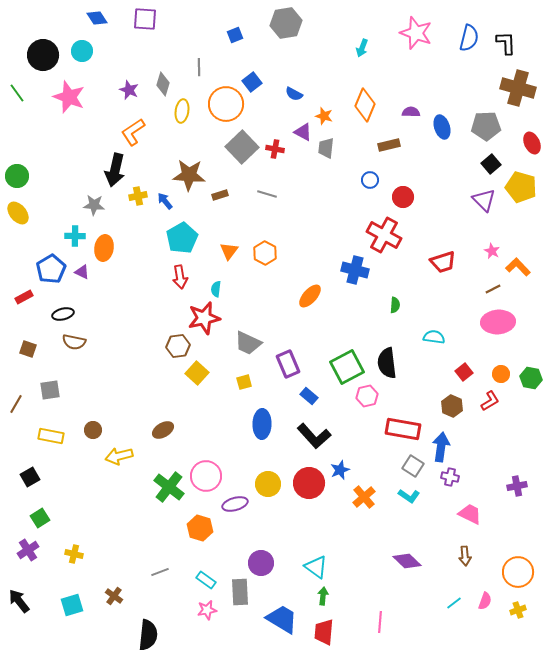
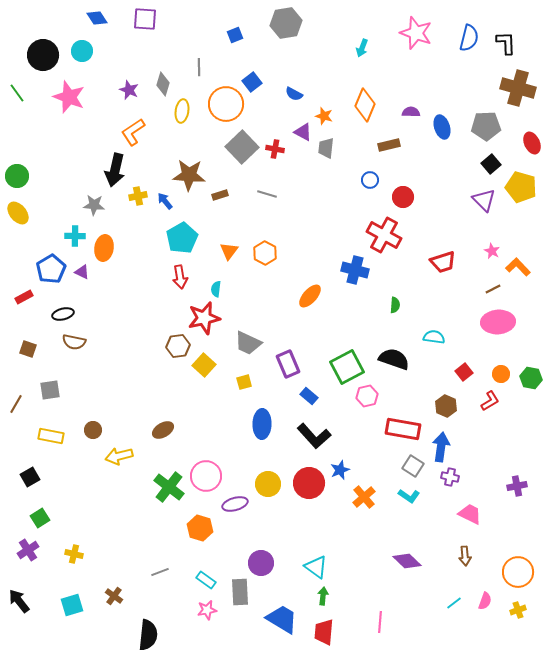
black semicircle at (387, 363): moved 7 px right, 4 px up; rotated 116 degrees clockwise
yellow square at (197, 373): moved 7 px right, 8 px up
brown hexagon at (452, 406): moved 6 px left
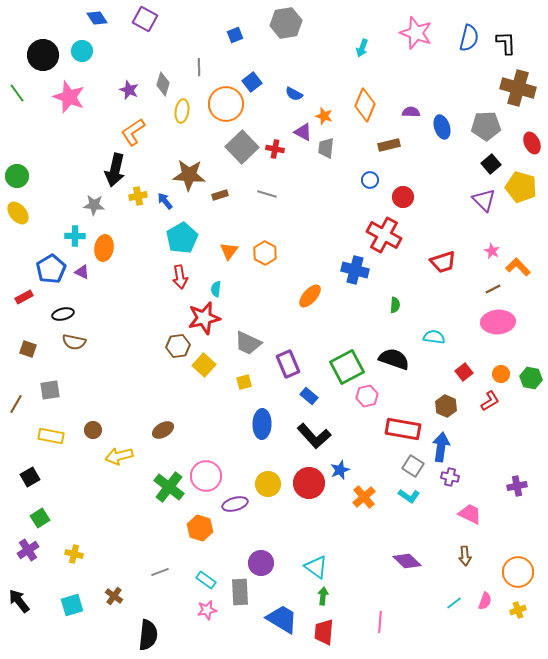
purple square at (145, 19): rotated 25 degrees clockwise
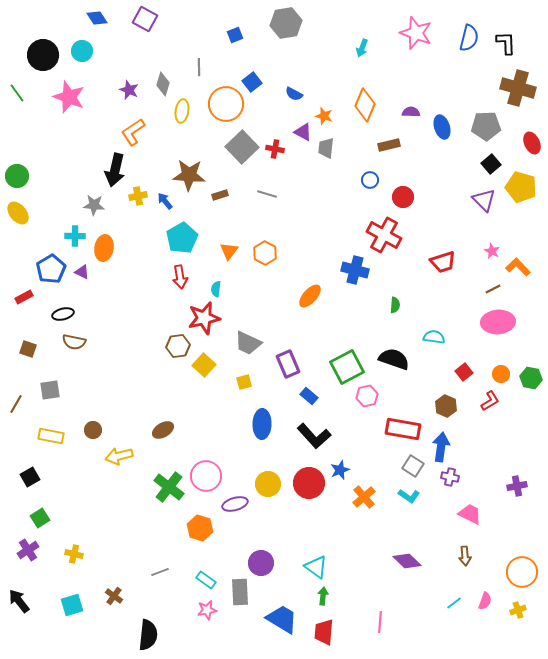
orange circle at (518, 572): moved 4 px right
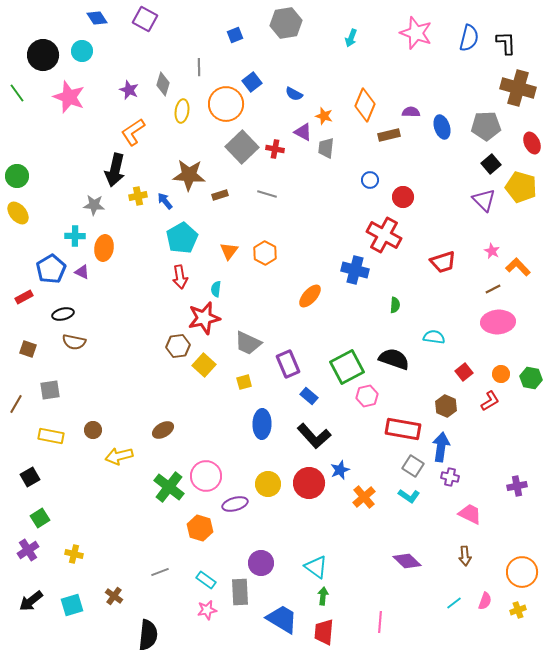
cyan arrow at (362, 48): moved 11 px left, 10 px up
brown rectangle at (389, 145): moved 10 px up
black arrow at (19, 601): moved 12 px right; rotated 90 degrees counterclockwise
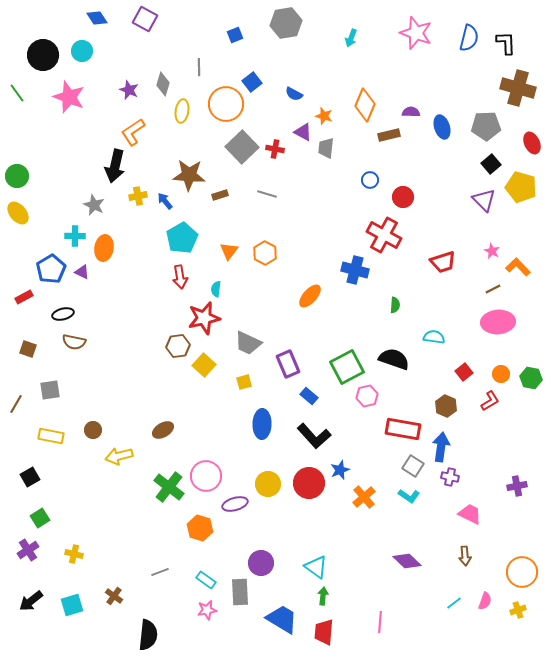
black arrow at (115, 170): moved 4 px up
gray star at (94, 205): rotated 20 degrees clockwise
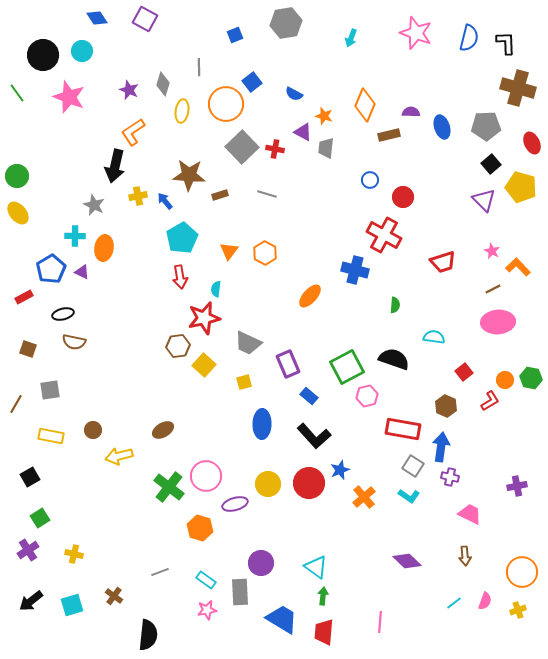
orange circle at (501, 374): moved 4 px right, 6 px down
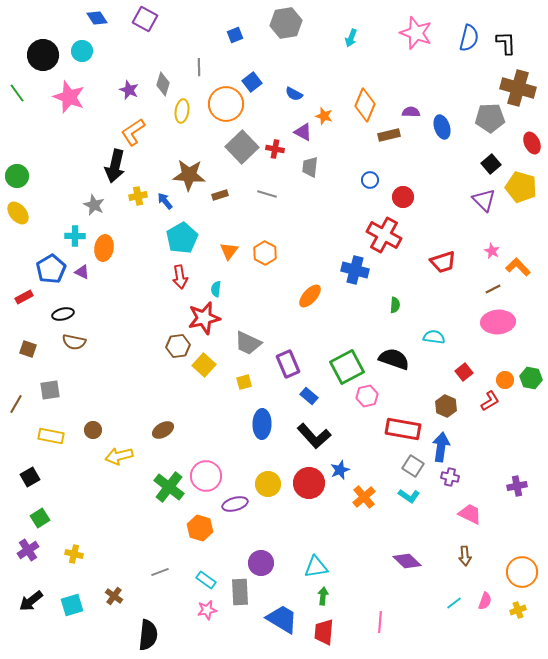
gray pentagon at (486, 126): moved 4 px right, 8 px up
gray trapezoid at (326, 148): moved 16 px left, 19 px down
cyan triangle at (316, 567): rotated 45 degrees counterclockwise
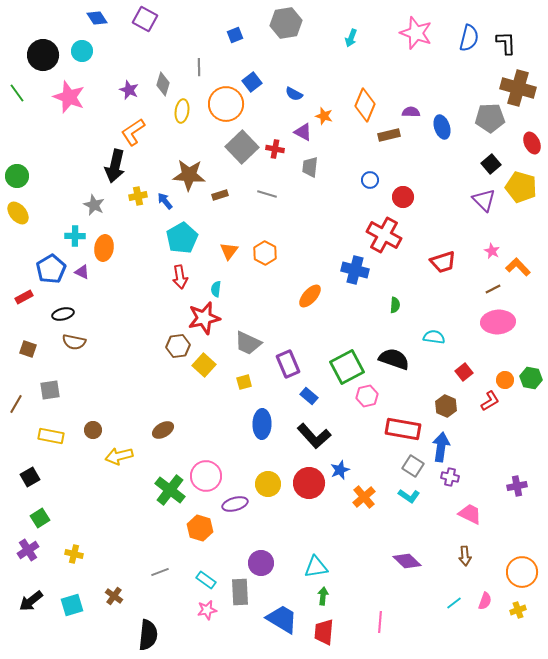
green cross at (169, 487): moved 1 px right, 3 px down
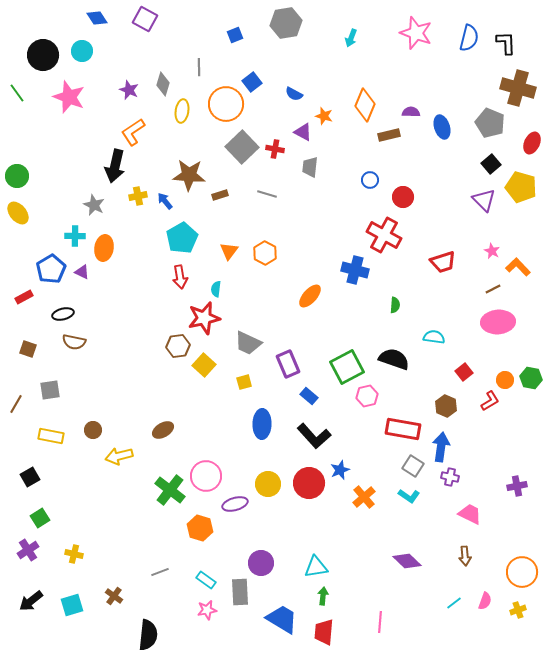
gray pentagon at (490, 118): moved 5 px down; rotated 24 degrees clockwise
red ellipse at (532, 143): rotated 50 degrees clockwise
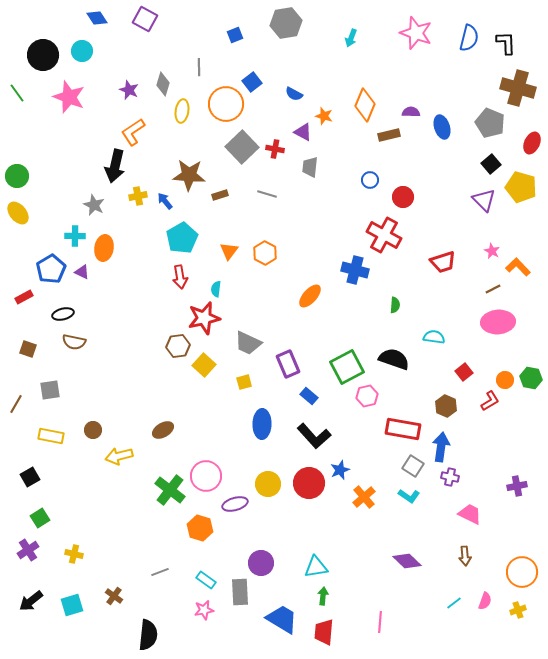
pink star at (207, 610): moved 3 px left
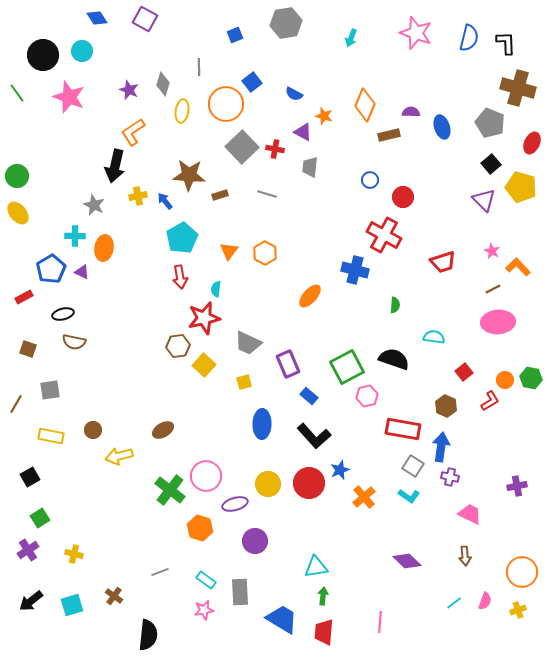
purple circle at (261, 563): moved 6 px left, 22 px up
